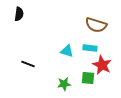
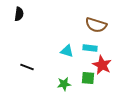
black line: moved 1 px left, 3 px down
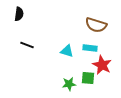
black line: moved 22 px up
green star: moved 5 px right
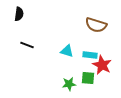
cyan rectangle: moved 7 px down
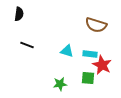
cyan rectangle: moved 1 px up
green star: moved 9 px left
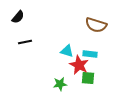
black semicircle: moved 1 px left, 3 px down; rotated 32 degrees clockwise
black line: moved 2 px left, 3 px up; rotated 32 degrees counterclockwise
red star: moved 23 px left
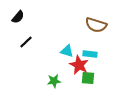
black line: moved 1 px right; rotated 32 degrees counterclockwise
green star: moved 6 px left, 3 px up
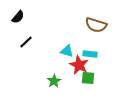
green star: rotated 24 degrees counterclockwise
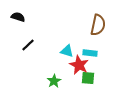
black semicircle: rotated 112 degrees counterclockwise
brown semicircle: moved 2 px right; rotated 95 degrees counterclockwise
black line: moved 2 px right, 3 px down
cyan rectangle: moved 1 px up
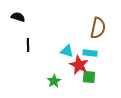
brown semicircle: moved 3 px down
black line: rotated 48 degrees counterclockwise
green square: moved 1 px right, 1 px up
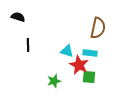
green star: rotated 16 degrees clockwise
